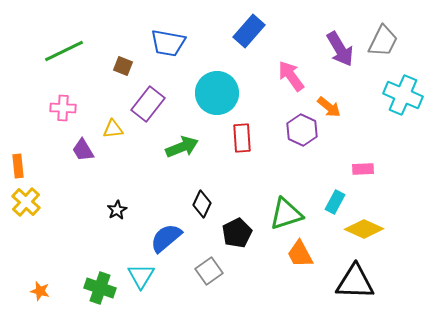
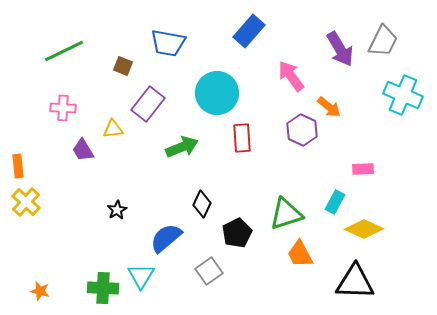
green cross: moved 3 px right; rotated 16 degrees counterclockwise
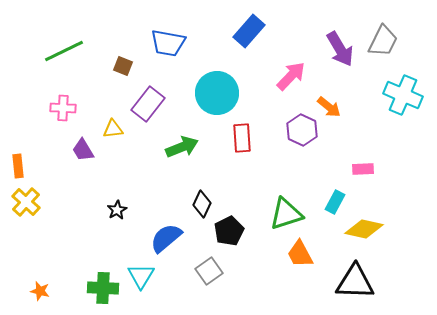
pink arrow: rotated 80 degrees clockwise
yellow diamond: rotated 12 degrees counterclockwise
black pentagon: moved 8 px left, 2 px up
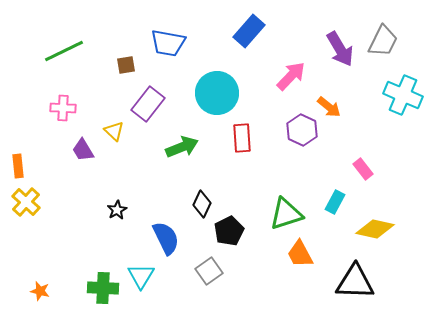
brown square: moved 3 px right, 1 px up; rotated 30 degrees counterclockwise
yellow triangle: moved 1 px right, 2 px down; rotated 50 degrees clockwise
pink rectangle: rotated 55 degrees clockwise
yellow diamond: moved 11 px right
blue semicircle: rotated 104 degrees clockwise
